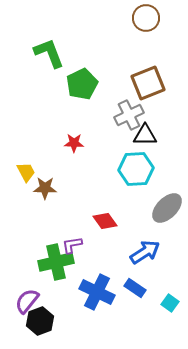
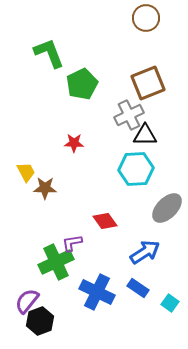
purple L-shape: moved 2 px up
green cross: rotated 12 degrees counterclockwise
blue rectangle: moved 3 px right
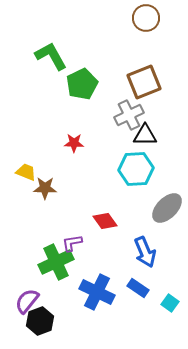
green L-shape: moved 2 px right, 3 px down; rotated 8 degrees counterclockwise
brown square: moved 4 px left, 1 px up
yellow trapezoid: rotated 40 degrees counterclockwise
blue arrow: rotated 100 degrees clockwise
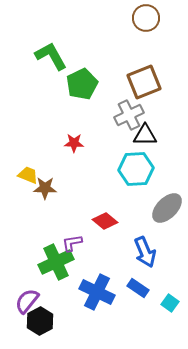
yellow trapezoid: moved 2 px right, 3 px down
red diamond: rotated 15 degrees counterclockwise
black hexagon: rotated 8 degrees counterclockwise
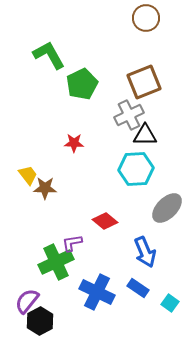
green L-shape: moved 2 px left, 1 px up
yellow trapezoid: rotated 30 degrees clockwise
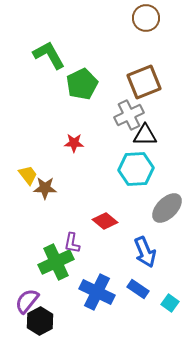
purple L-shape: rotated 70 degrees counterclockwise
blue rectangle: moved 1 px down
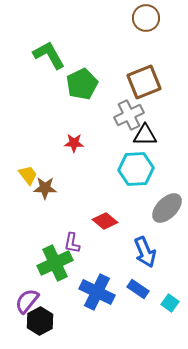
green cross: moved 1 px left, 1 px down
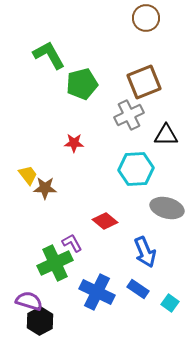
green pentagon: rotated 12 degrees clockwise
black triangle: moved 21 px right
gray ellipse: rotated 60 degrees clockwise
purple L-shape: rotated 140 degrees clockwise
purple semicircle: moved 2 px right; rotated 68 degrees clockwise
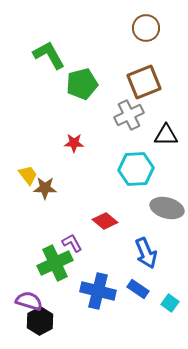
brown circle: moved 10 px down
blue arrow: moved 1 px right, 1 px down
blue cross: moved 1 px right, 1 px up; rotated 12 degrees counterclockwise
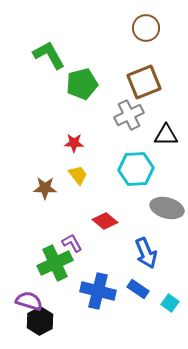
yellow trapezoid: moved 50 px right
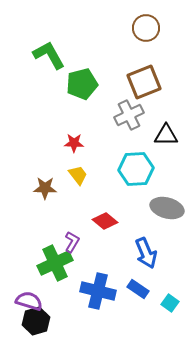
purple L-shape: moved 1 px up; rotated 60 degrees clockwise
black hexagon: moved 4 px left; rotated 12 degrees clockwise
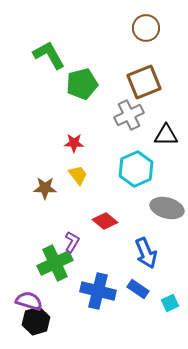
cyan hexagon: rotated 20 degrees counterclockwise
cyan square: rotated 30 degrees clockwise
